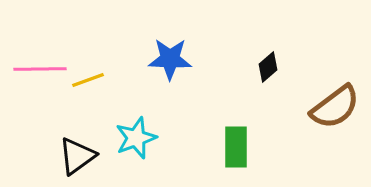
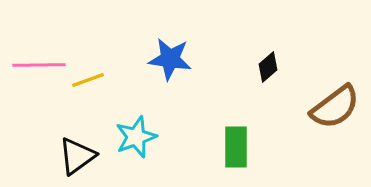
blue star: rotated 6 degrees clockwise
pink line: moved 1 px left, 4 px up
cyan star: moved 1 px up
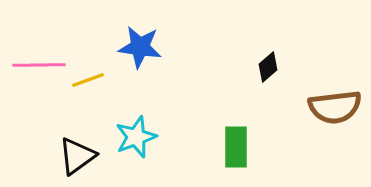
blue star: moved 30 px left, 12 px up
brown semicircle: rotated 30 degrees clockwise
